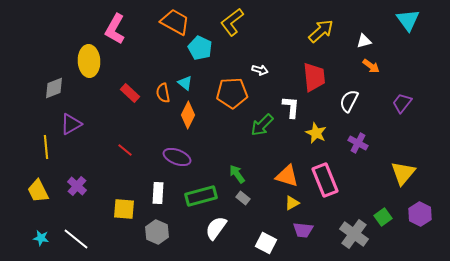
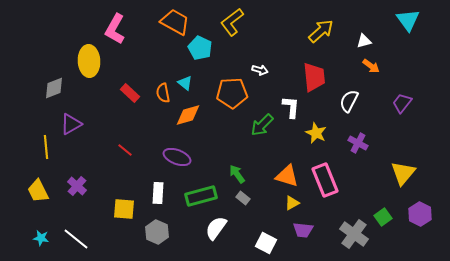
orange diamond at (188, 115): rotated 48 degrees clockwise
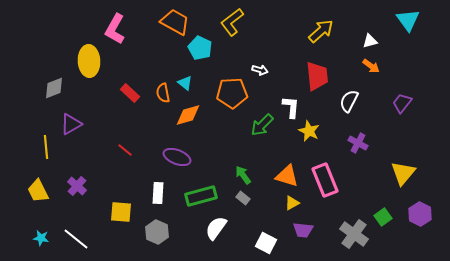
white triangle at (364, 41): moved 6 px right
red trapezoid at (314, 77): moved 3 px right, 1 px up
yellow star at (316, 133): moved 7 px left, 2 px up
green arrow at (237, 174): moved 6 px right, 1 px down
yellow square at (124, 209): moved 3 px left, 3 px down
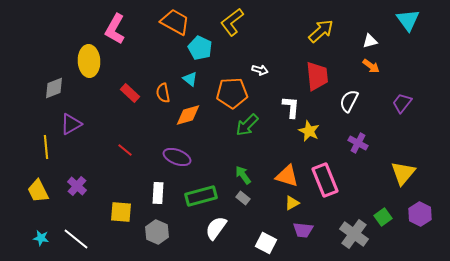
cyan triangle at (185, 83): moved 5 px right, 4 px up
green arrow at (262, 125): moved 15 px left
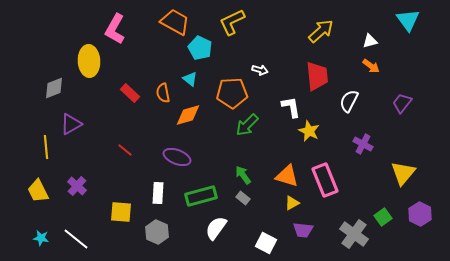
yellow L-shape at (232, 22): rotated 12 degrees clockwise
white L-shape at (291, 107): rotated 15 degrees counterclockwise
purple cross at (358, 143): moved 5 px right, 1 px down
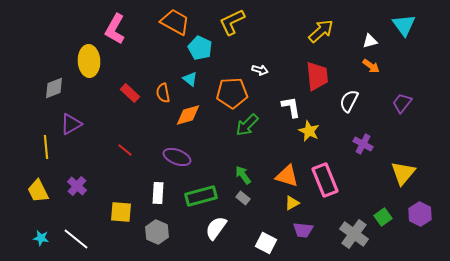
cyan triangle at (408, 20): moved 4 px left, 5 px down
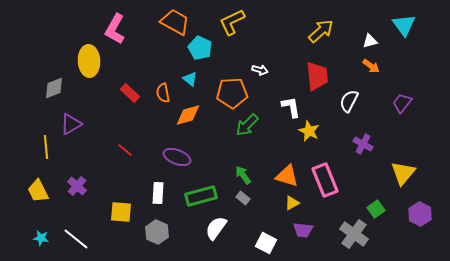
green square at (383, 217): moved 7 px left, 8 px up
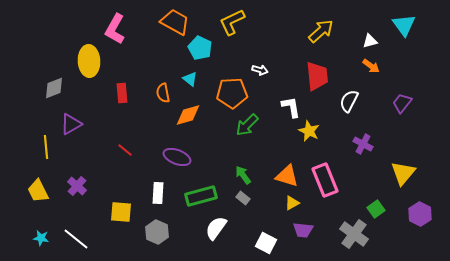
red rectangle at (130, 93): moved 8 px left; rotated 42 degrees clockwise
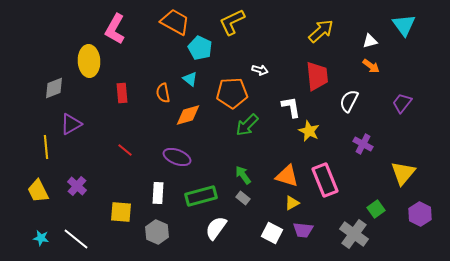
white square at (266, 243): moved 6 px right, 10 px up
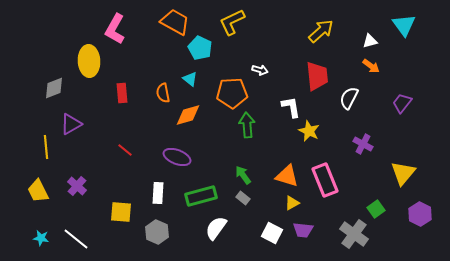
white semicircle at (349, 101): moved 3 px up
green arrow at (247, 125): rotated 130 degrees clockwise
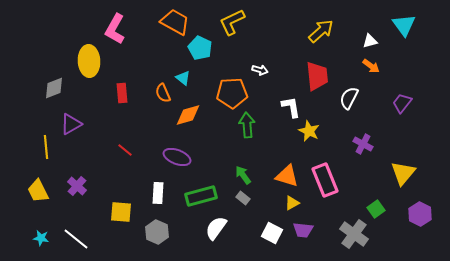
cyan triangle at (190, 79): moved 7 px left, 1 px up
orange semicircle at (163, 93): rotated 12 degrees counterclockwise
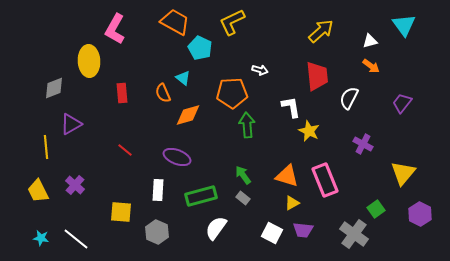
purple cross at (77, 186): moved 2 px left, 1 px up
white rectangle at (158, 193): moved 3 px up
